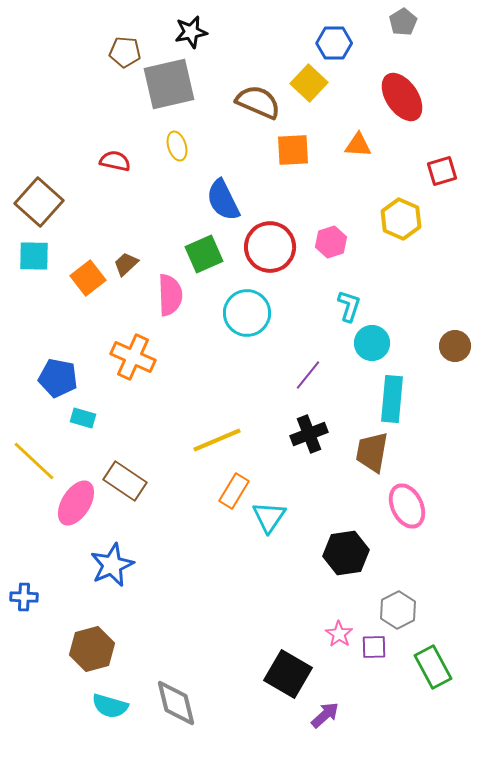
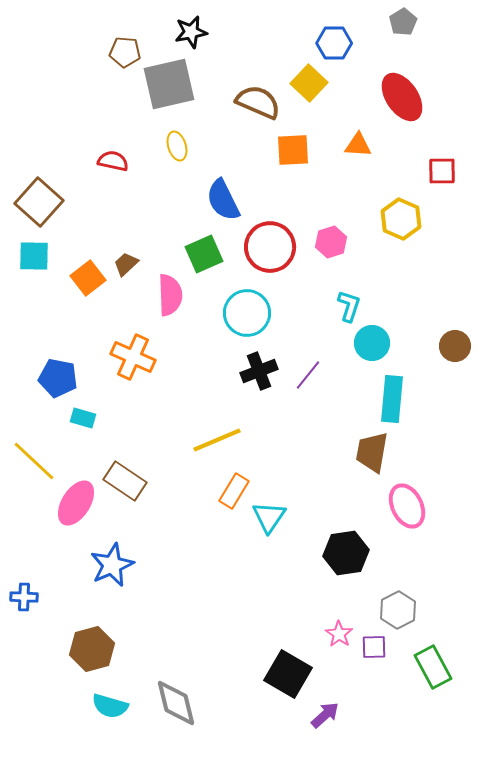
red semicircle at (115, 161): moved 2 px left
red square at (442, 171): rotated 16 degrees clockwise
black cross at (309, 434): moved 50 px left, 63 px up
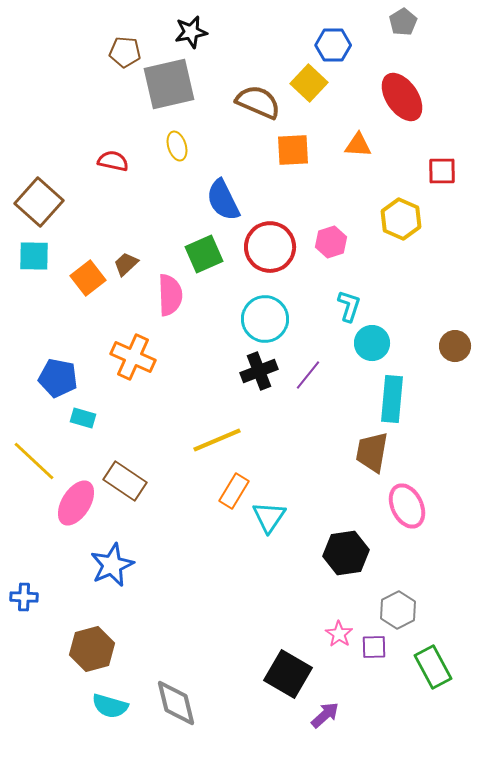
blue hexagon at (334, 43): moved 1 px left, 2 px down
cyan circle at (247, 313): moved 18 px right, 6 px down
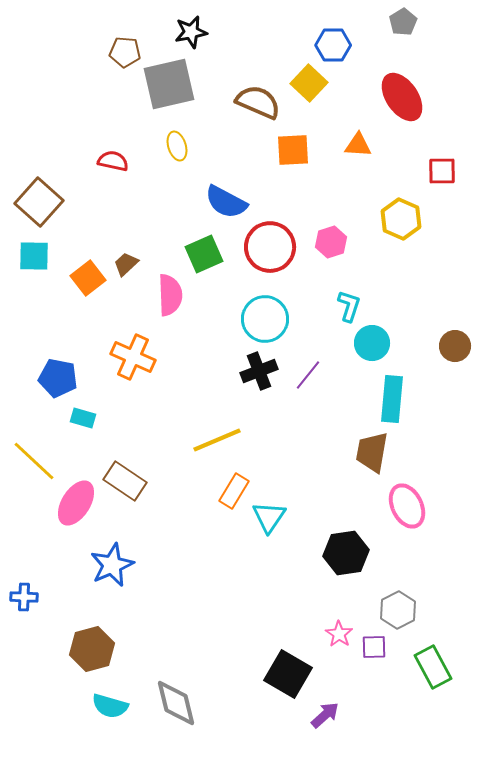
blue semicircle at (223, 200): moved 3 px right, 2 px down; rotated 36 degrees counterclockwise
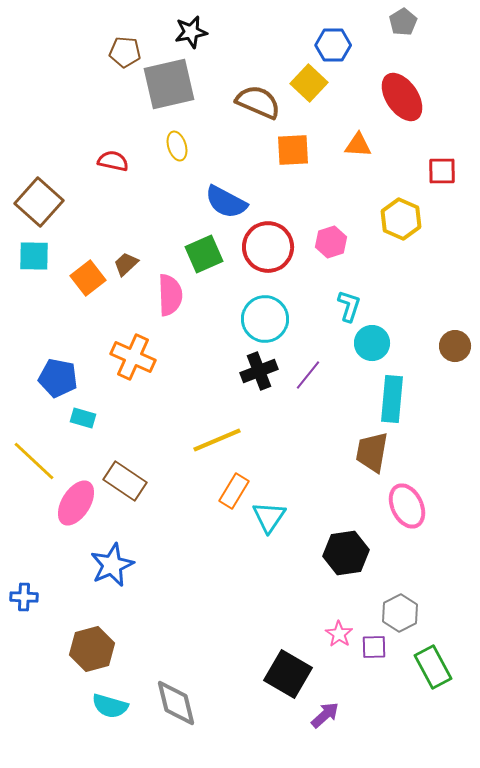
red circle at (270, 247): moved 2 px left
gray hexagon at (398, 610): moved 2 px right, 3 px down
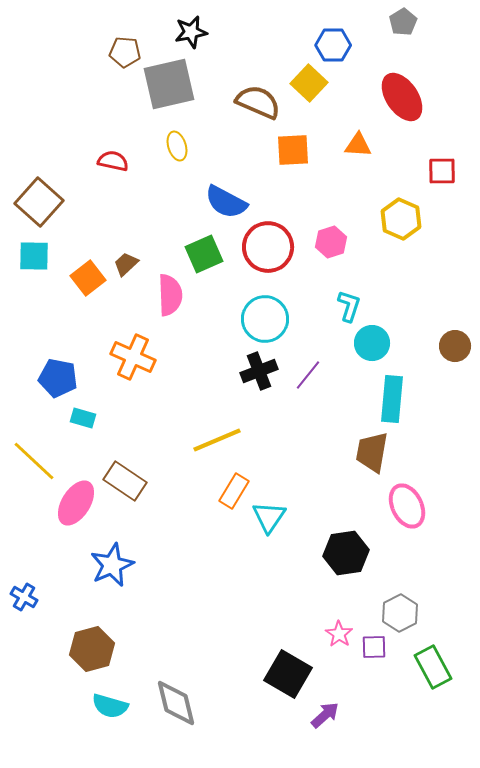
blue cross at (24, 597): rotated 28 degrees clockwise
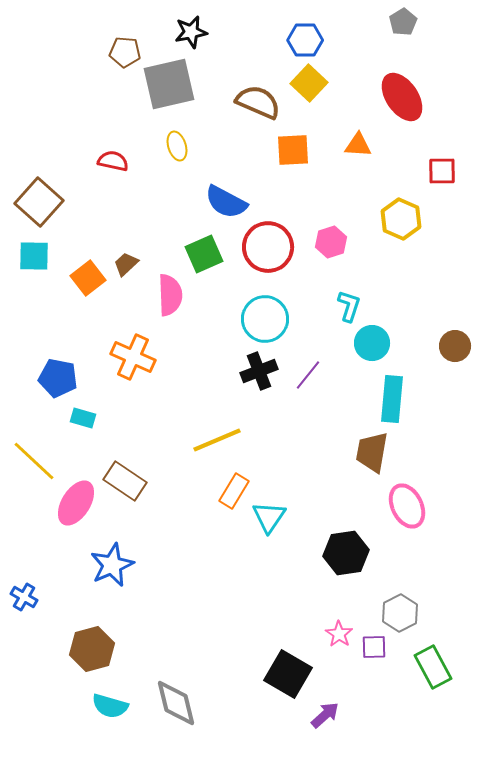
blue hexagon at (333, 45): moved 28 px left, 5 px up
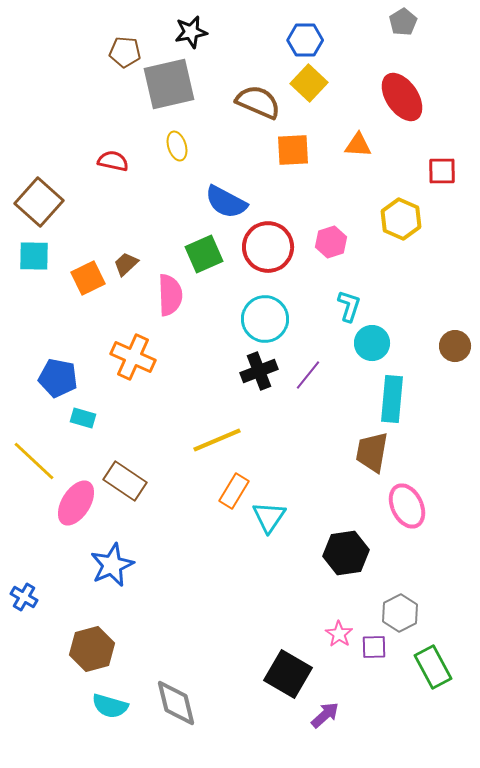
orange square at (88, 278): rotated 12 degrees clockwise
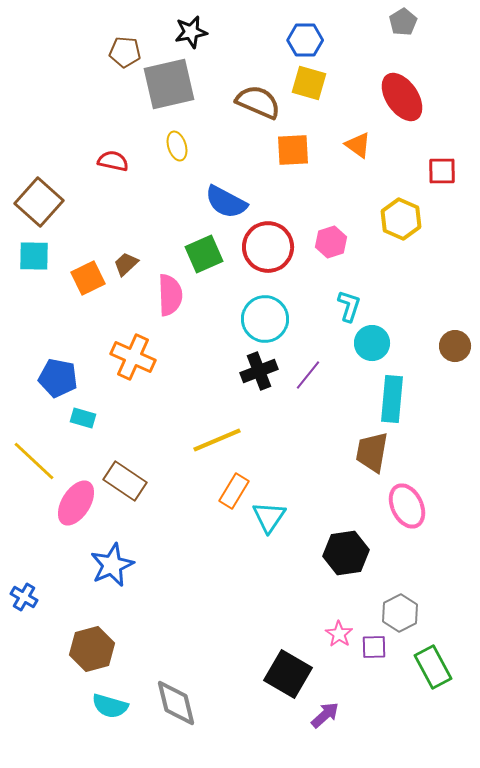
yellow square at (309, 83): rotated 27 degrees counterclockwise
orange triangle at (358, 145): rotated 32 degrees clockwise
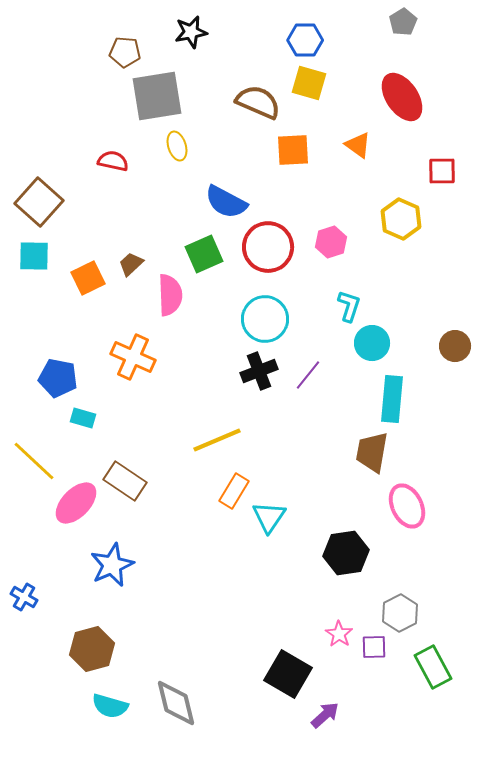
gray square at (169, 84): moved 12 px left, 12 px down; rotated 4 degrees clockwise
brown trapezoid at (126, 264): moved 5 px right
pink ellipse at (76, 503): rotated 12 degrees clockwise
